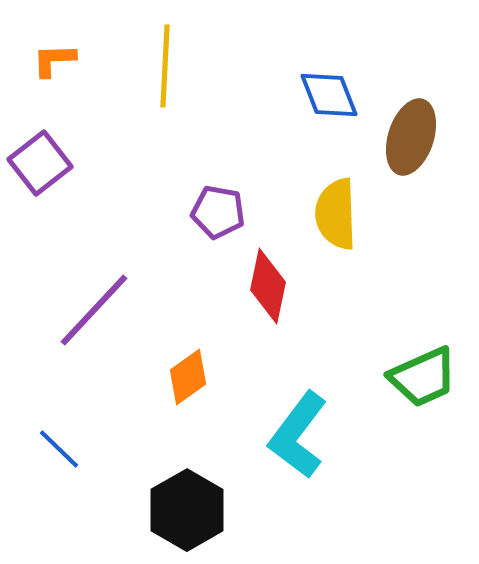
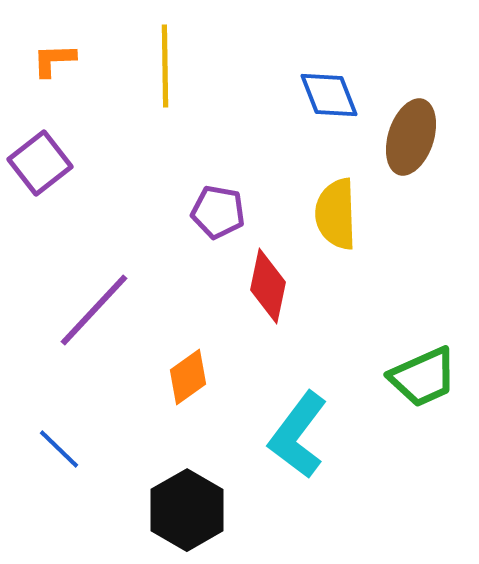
yellow line: rotated 4 degrees counterclockwise
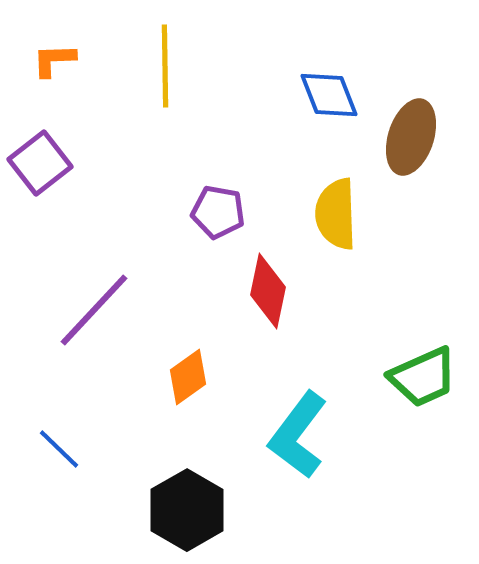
red diamond: moved 5 px down
